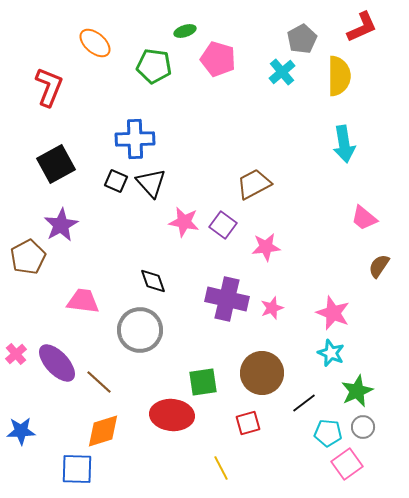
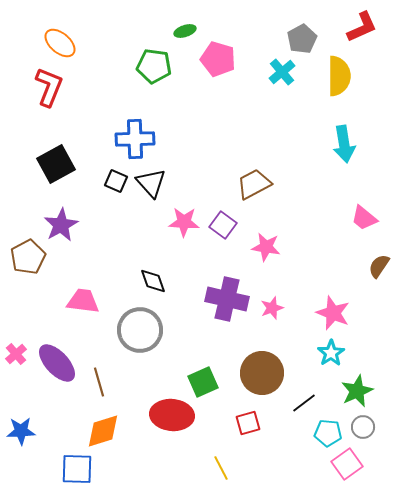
orange ellipse at (95, 43): moved 35 px left
pink star at (184, 222): rotated 8 degrees counterclockwise
pink star at (266, 247): rotated 16 degrees clockwise
cyan star at (331, 353): rotated 16 degrees clockwise
brown line at (99, 382): rotated 32 degrees clockwise
green square at (203, 382): rotated 16 degrees counterclockwise
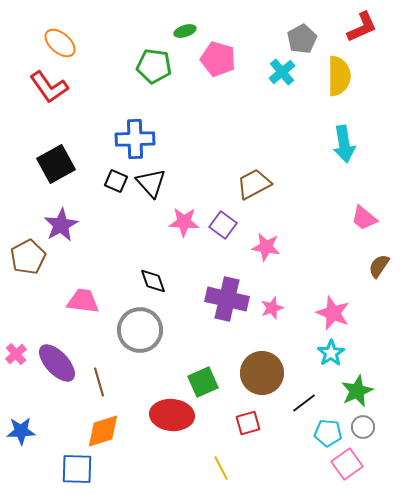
red L-shape at (49, 87): rotated 123 degrees clockwise
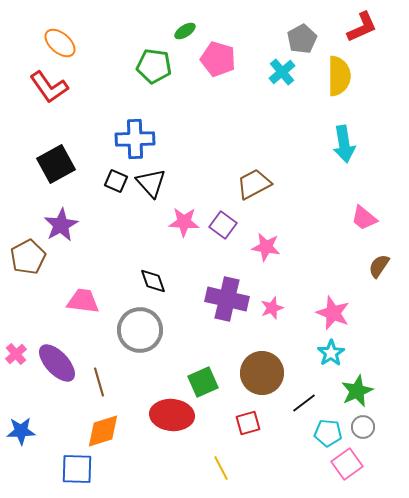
green ellipse at (185, 31): rotated 15 degrees counterclockwise
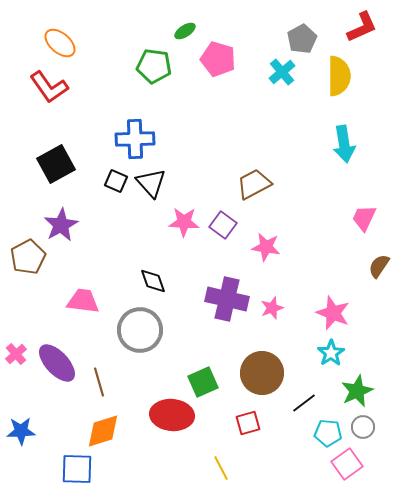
pink trapezoid at (364, 218): rotated 76 degrees clockwise
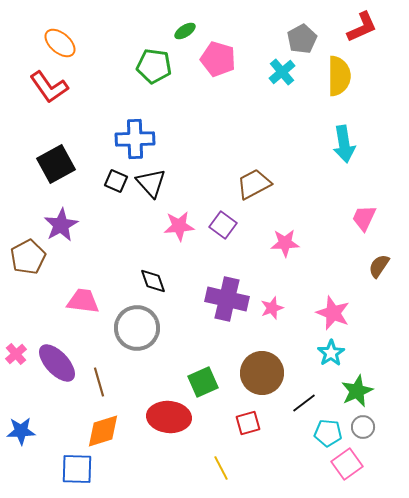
pink star at (184, 222): moved 5 px left, 4 px down; rotated 8 degrees counterclockwise
pink star at (266, 247): moved 19 px right, 4 px up; rotated 12 degrees counterclockwise
gray circle at (140, 330): moved 3 px left, 2 px up
red ellipse at (172, 415): moved 3 px left, 2 px down
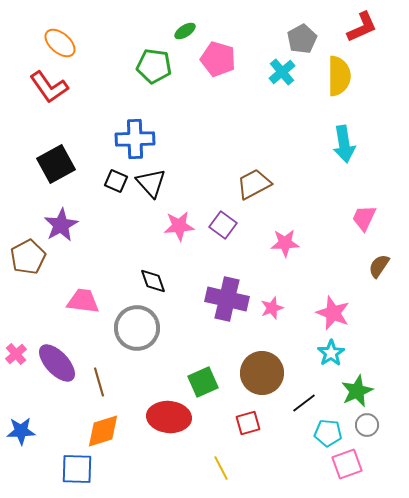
gray circle at (363, 427): moved 4 px right, 2 px up
pink square at (347, 464): rotated 16 degrees clockwise
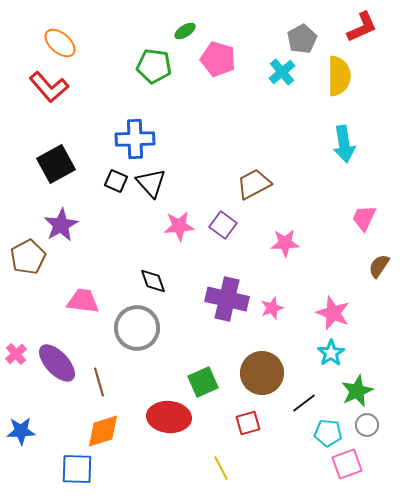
red L-shape at (49, 87): rotated 6 degrees counterclockwise
